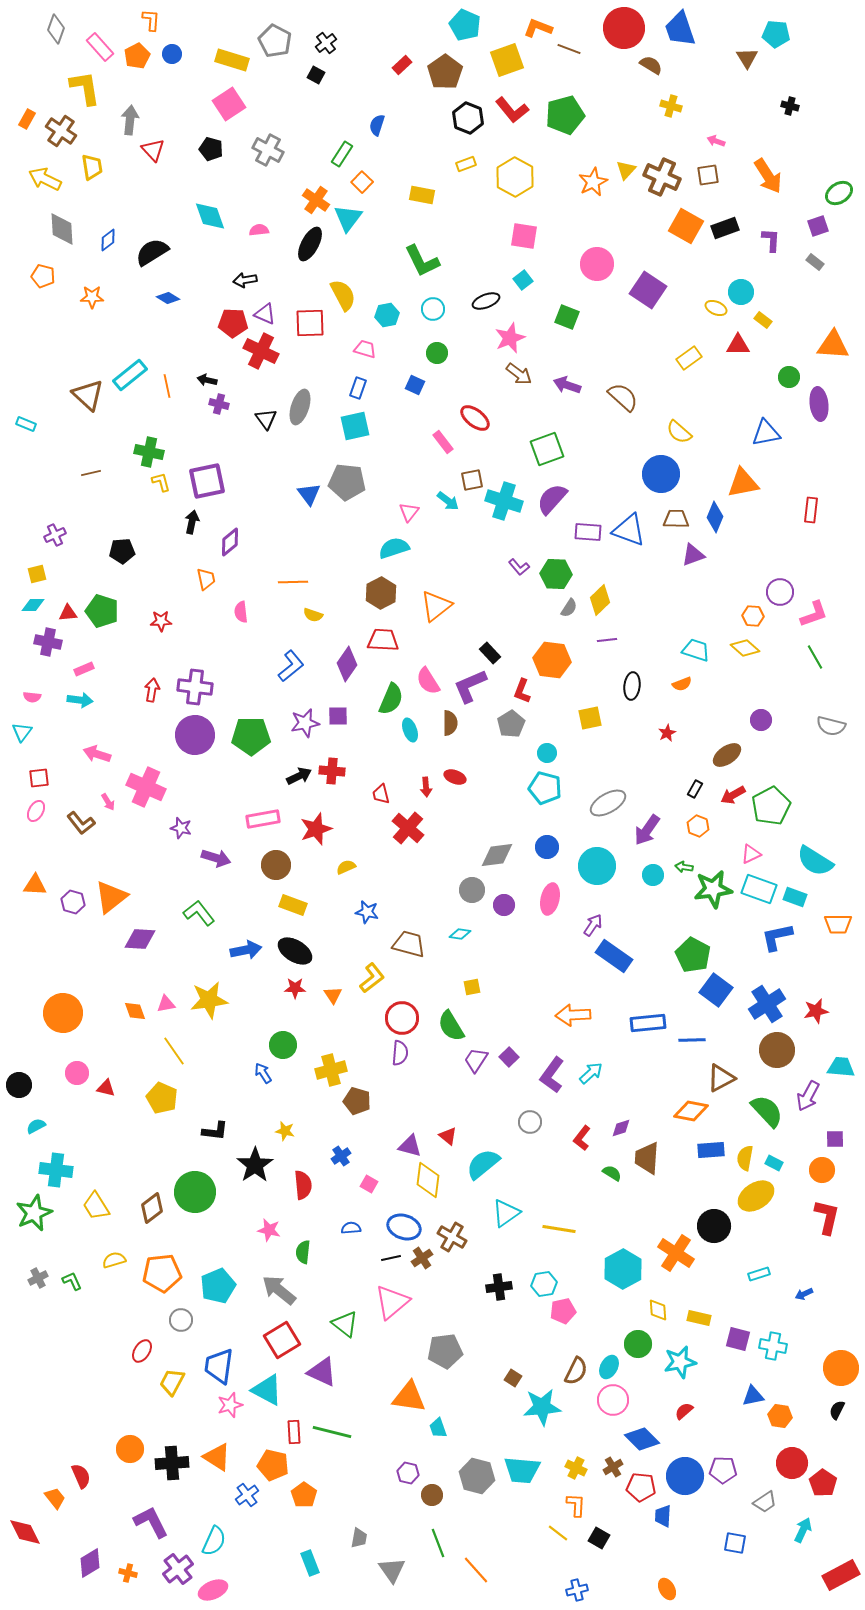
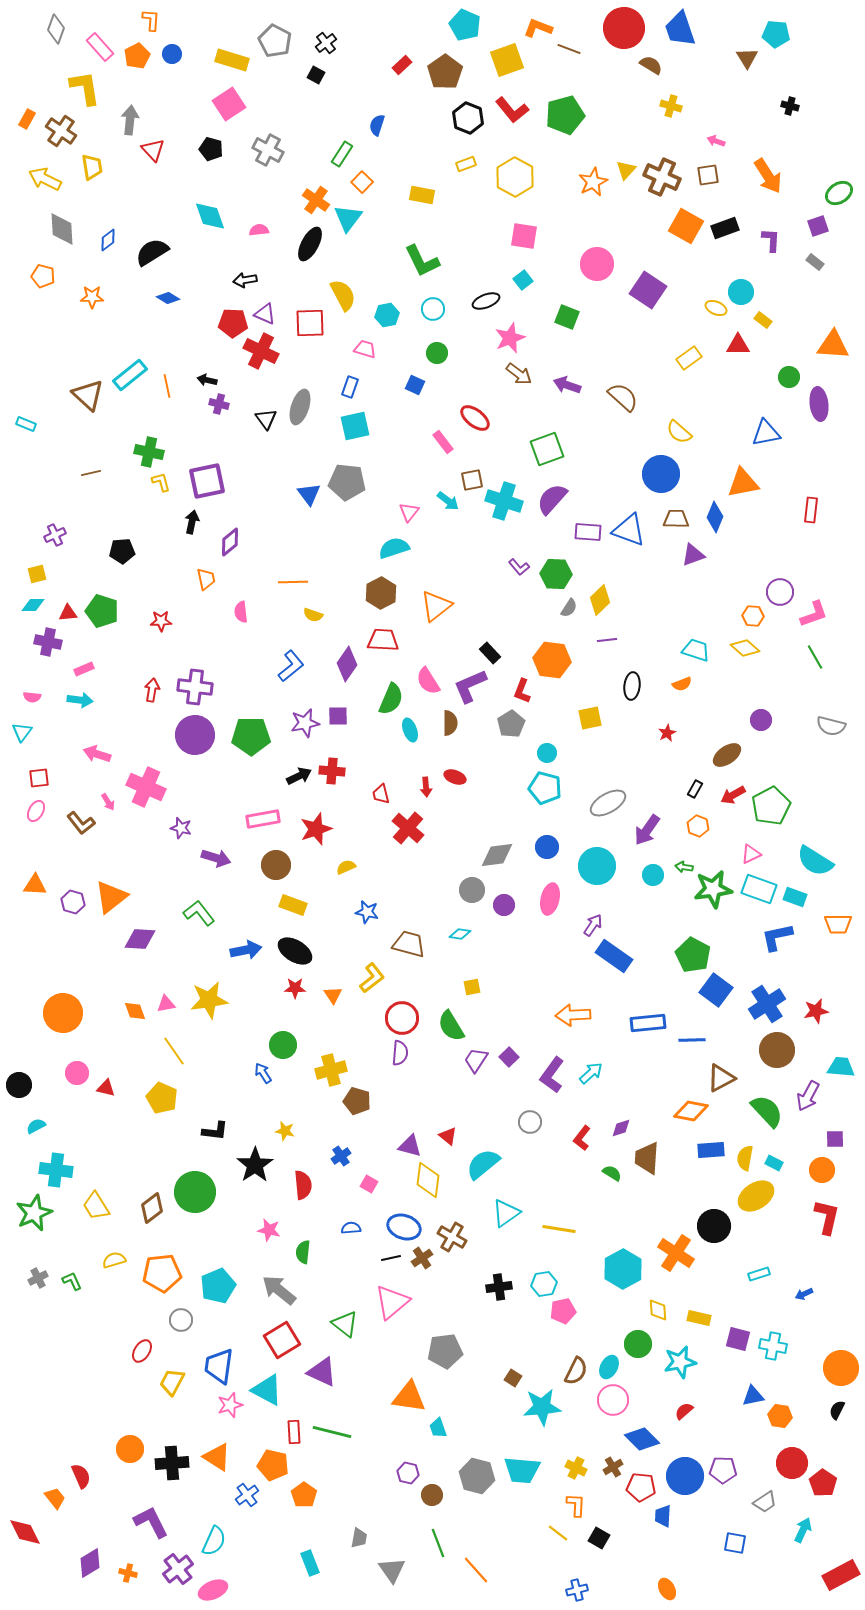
blue rectangle at (358, 388): moved 8 px left, 1 px up
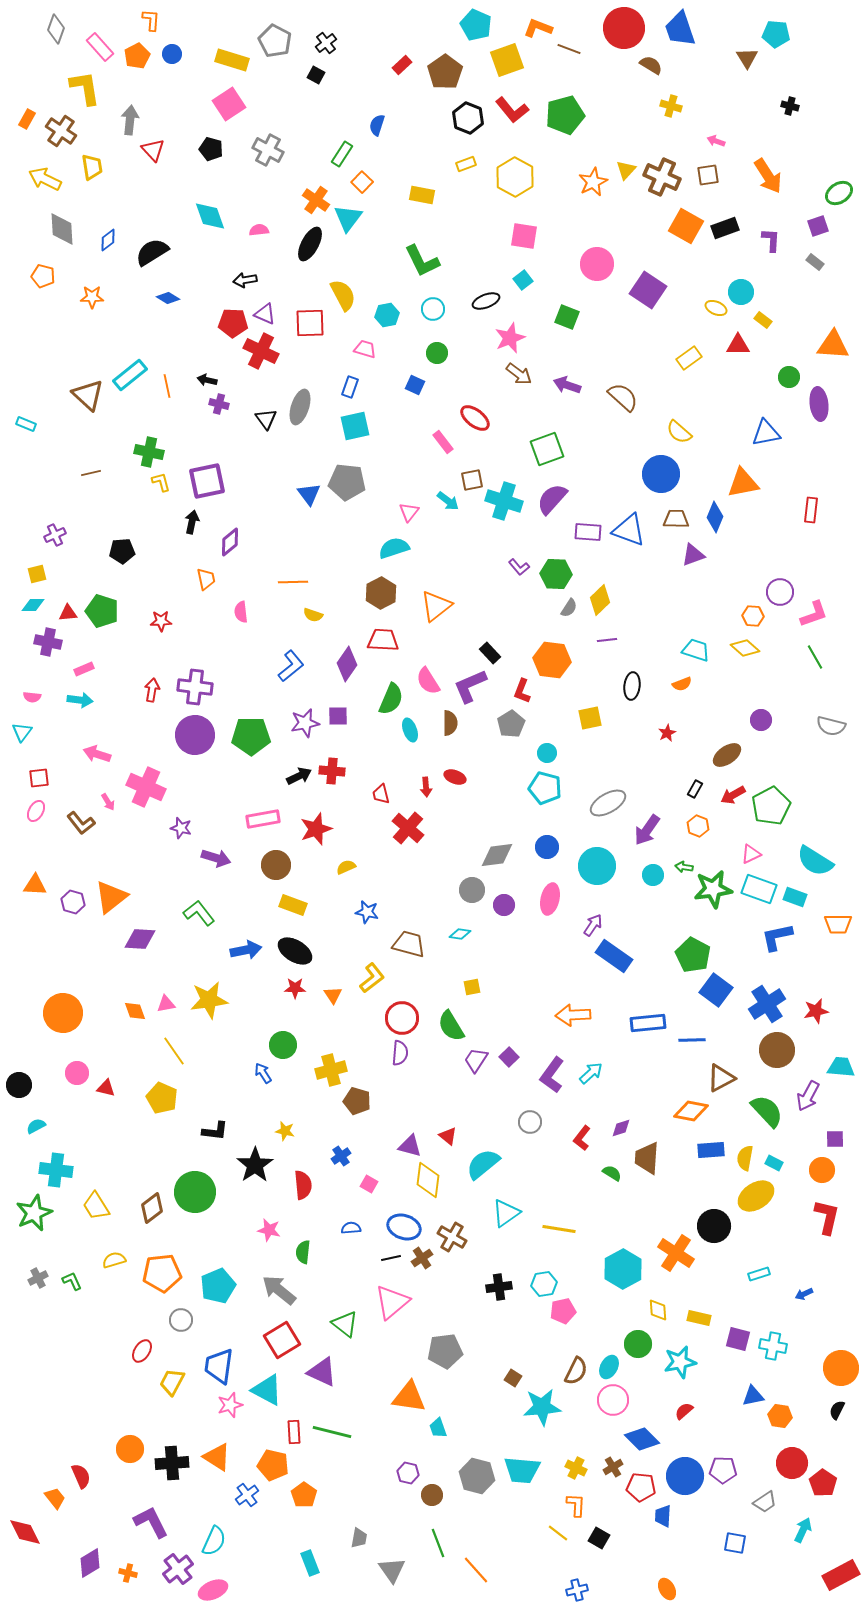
cyan pentagon at (465, 25): moved 11 px right
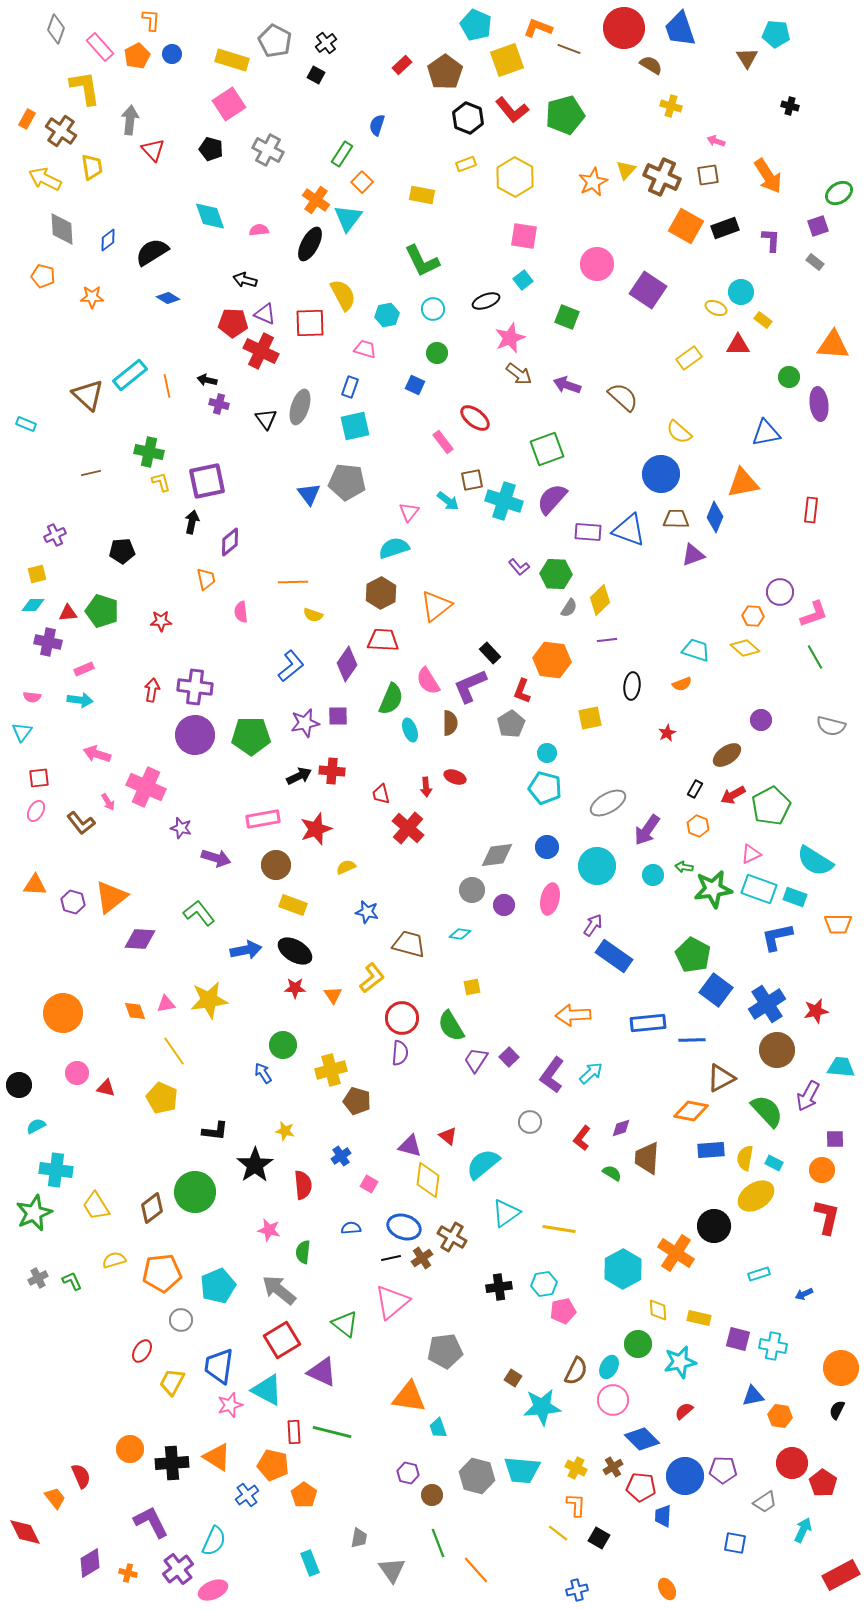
black arrow at (245, 280): rotated 25 degrees clockwise
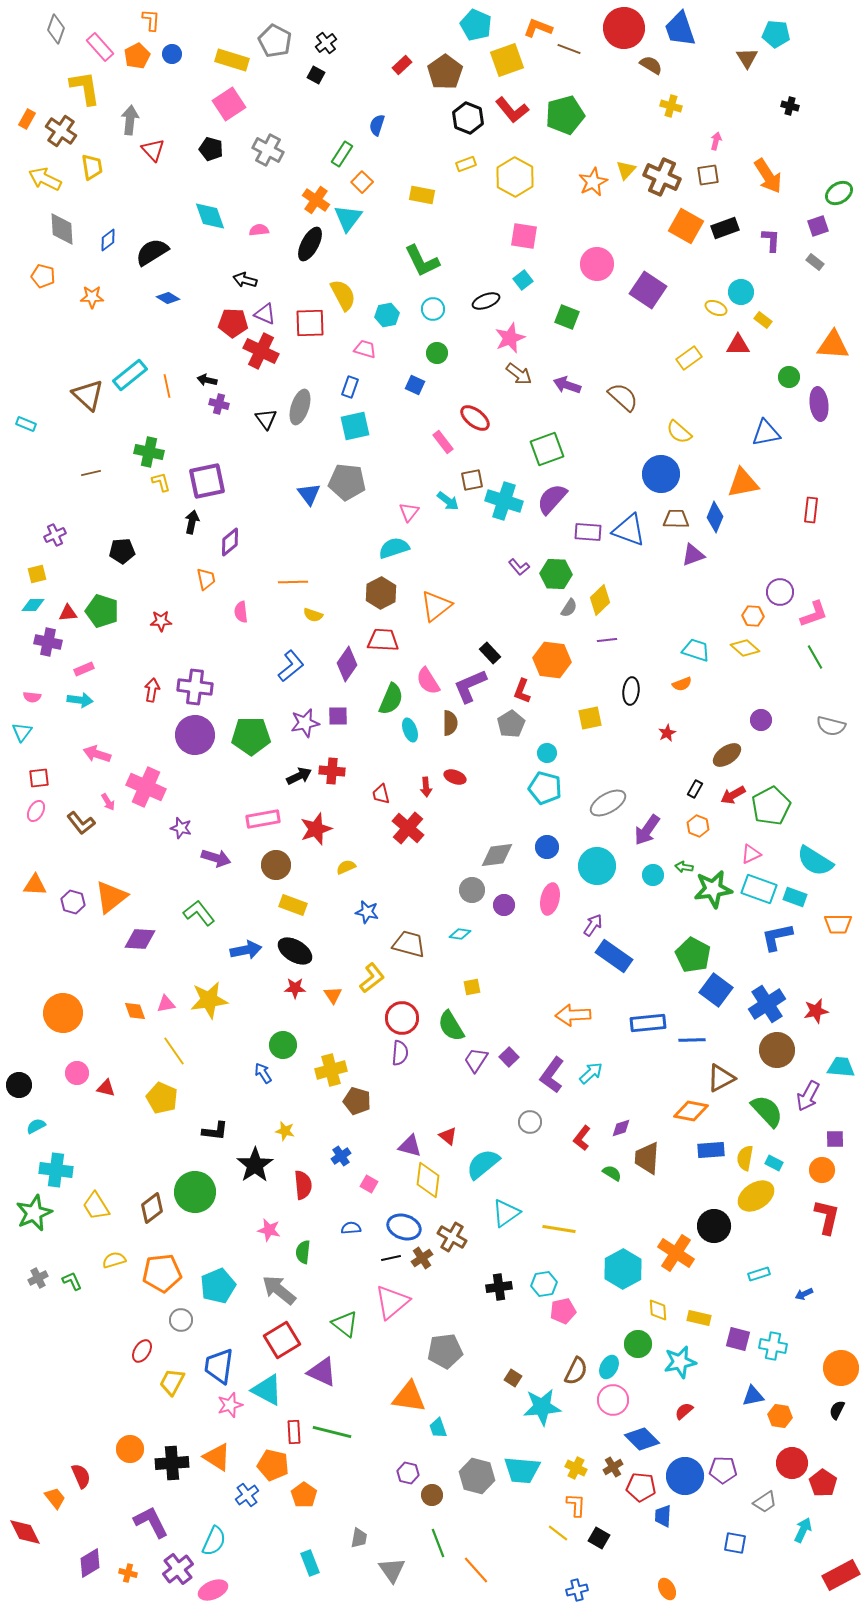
pink arrow at (716, 141): rotated 84 degrees clockwise
black ellipse at (632, 686): moved 1 px left, 5 px down
